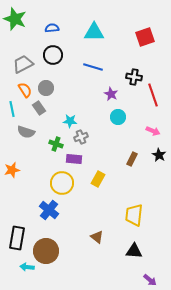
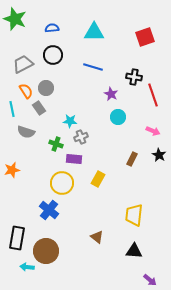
orange semicircle: moved 1 px right, 1 px down
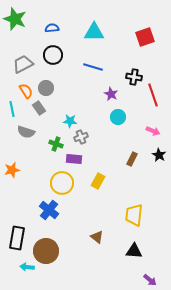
yellow rectangle: moved 2 px down
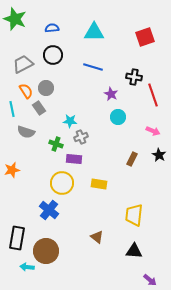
yellow rectangle: moved 1 px right, 3 px down; rotated 70 degrees clockwise
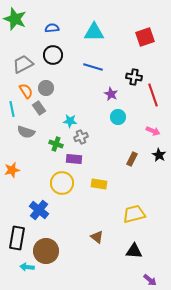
blue cross: moved 10 px left
yellow trapezoid: moved 1 px up; rotated 70 degrees clockwise
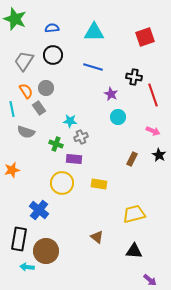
gray trapezoid: moved 1 px right, 3 px up; rotated 30 degrees counterclockwise
black rectangle: moved 2 px right, 1 px down
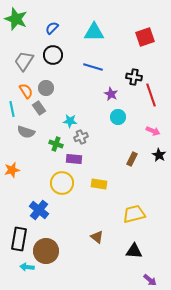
green star: moved 1 px right
blue semicircle: rotated 40 degrees counterclockwise
red line: moved 2 px left
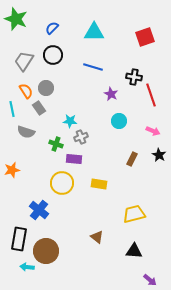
cyan circle: moved 1 px right, 4 px down
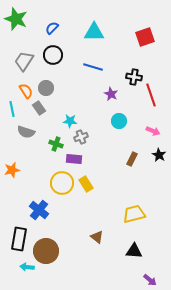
yellow rectangle: moved 13 px left; rotated 49 degrees clockwise
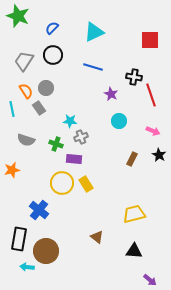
green star: moved 2 px right, 3 px up
cyan triangle: rotated 25 degrees counterclockwise
red square: moved 5 px right, 3 px down; rotated 18 degrees clockwise
gray semicircle: moved 8 px down
